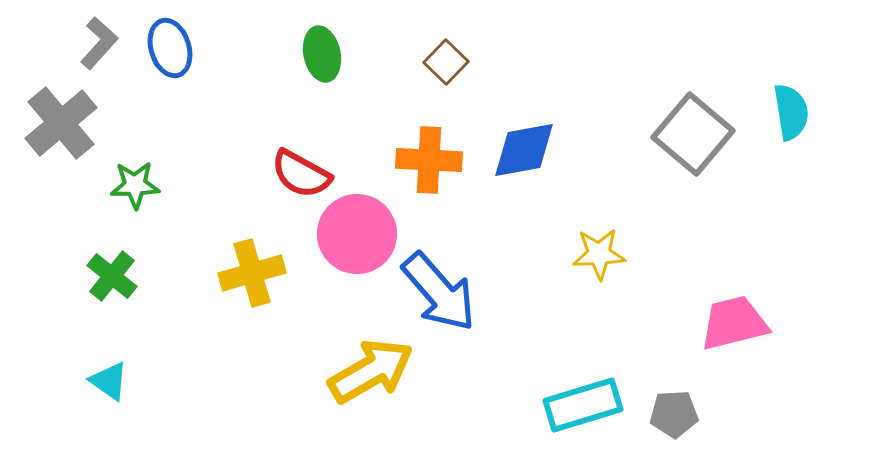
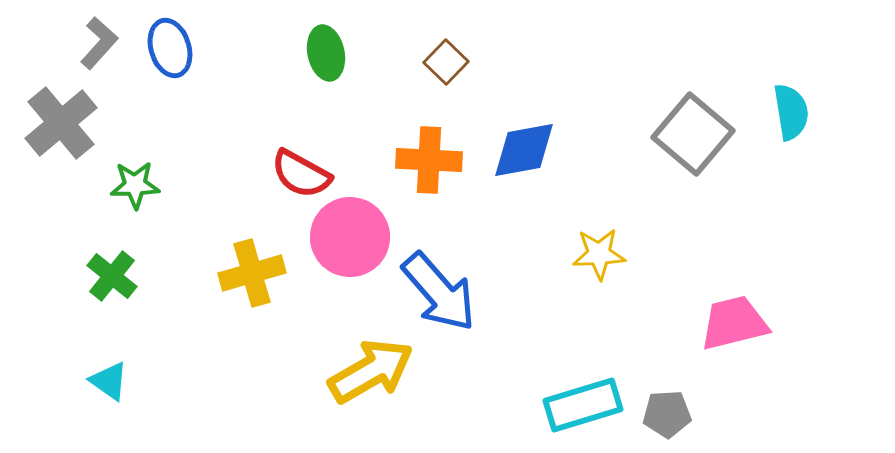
green ellipse: moved 4 px right, 1 px up
pink circle: moved 7 px left, 3 px down
gray pentagon: moved 7 px left
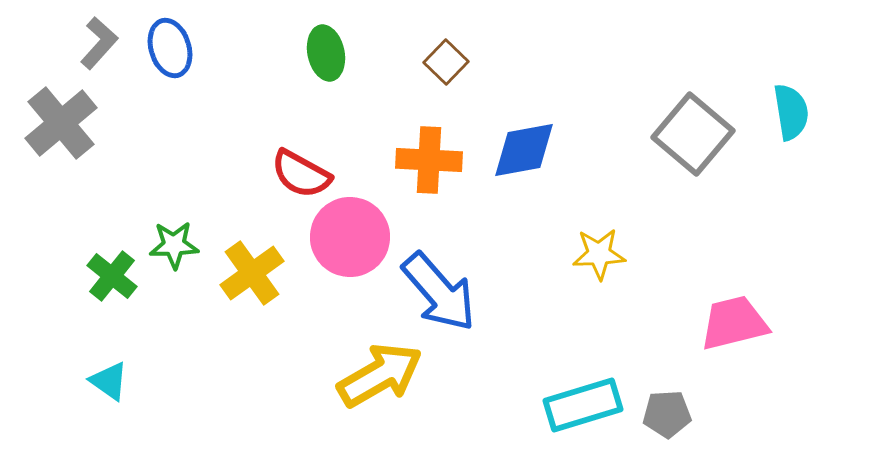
green star: moved 39 px right, 60 px down
yellow cross: rotated 20 degrees counterclockwise
yellow arrow: moved 9 px right, 4 px down
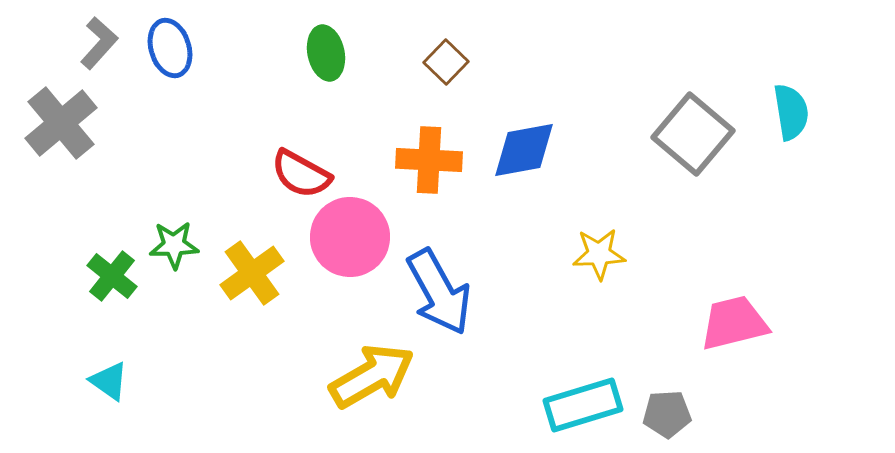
blue arrow: rotated 12 degrees clockwise
yellow arrow: moved 8 px left, 1 px down
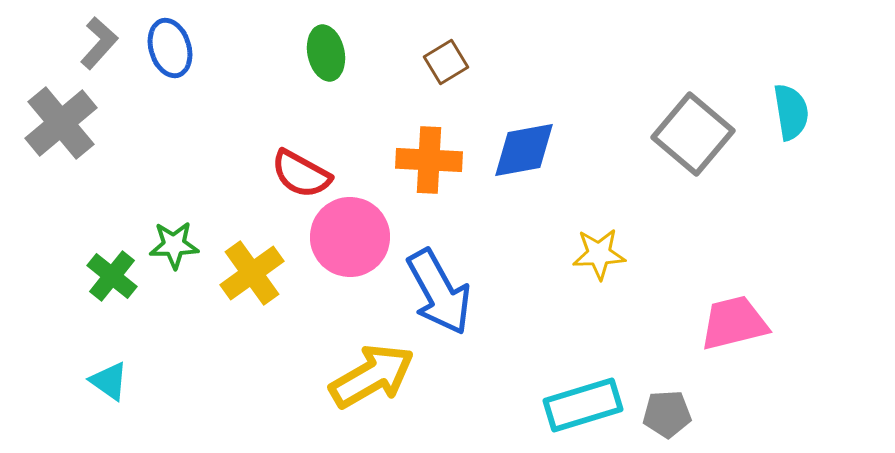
brown square: rotated 15 degrees clockwise
